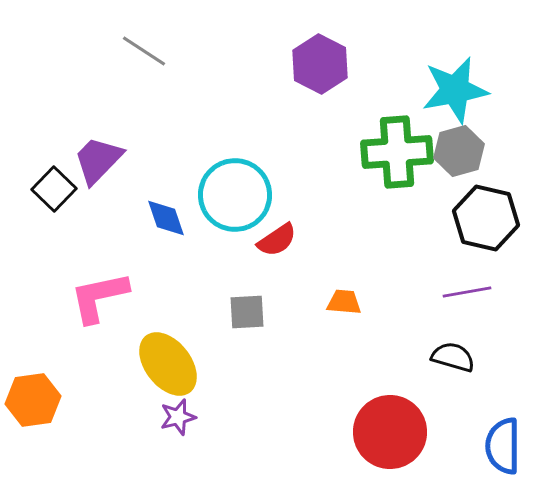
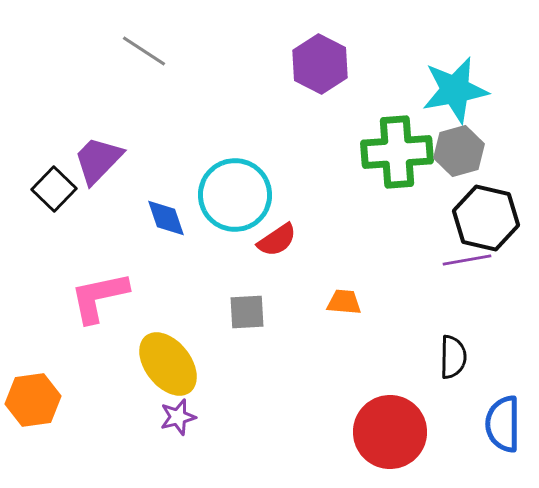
purple line: moved 32 px up
black semicircle: rotated 75 degrees clockwise
blue semicircle: moved 22 px up
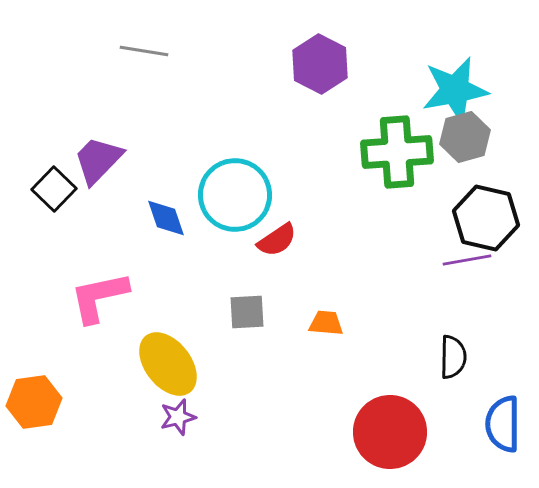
gray line: rotated 24 degrees counterclockwise
gray hexagon: moved 6 px right, 14 px up
orange trapezoid: moved 18 px left, 21 px down
orange hexagon: moved 1 px right, 2 px down
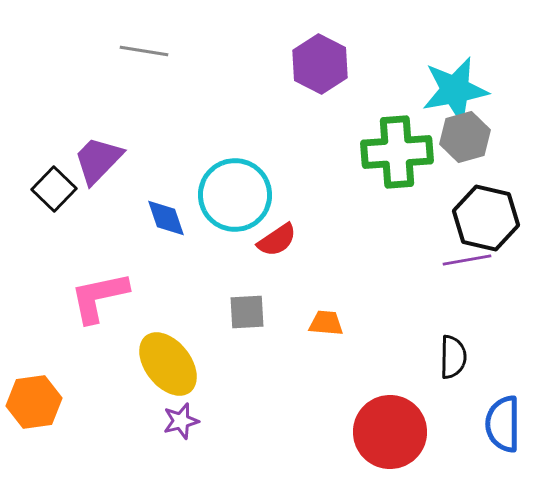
purple star: moved 3 px right, 4 px down
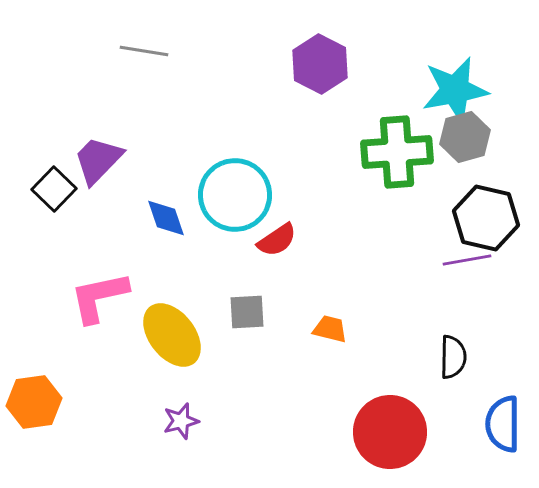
orange trapezoid: moved 4 px right, 6 px down; rotated 9 degrees clockwise
yellow ellipse: moved 4 px right, 29 px up
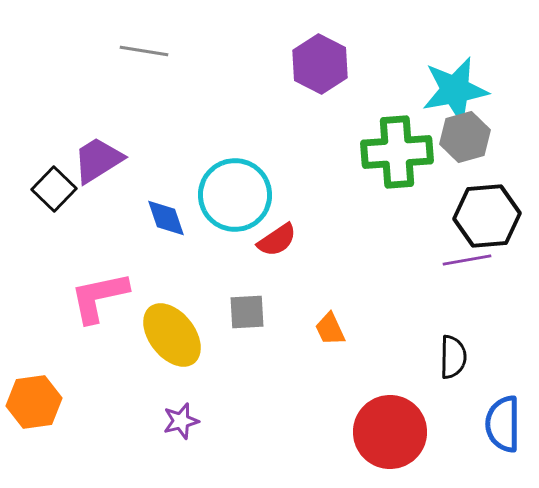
purple trapezoid: rotated 14 degrees clockwise
black hexagon: moved 1 px right, 2 px up; rotated 18 degrees counterclockwise
orange trapezoid: rotated 129 degrees counterclockwise
